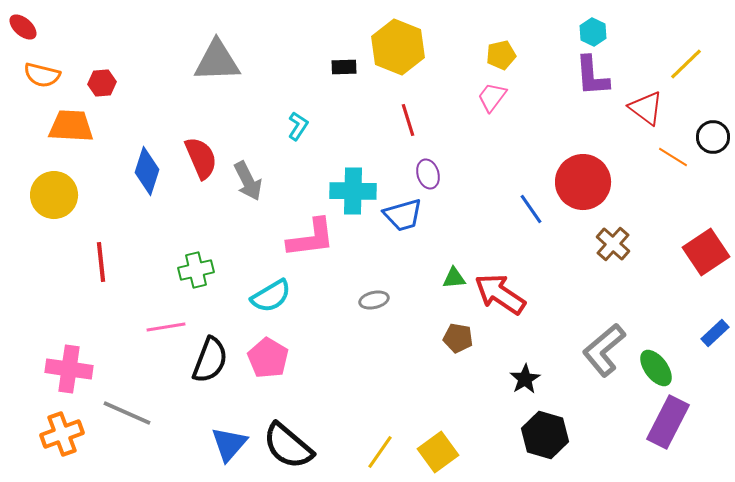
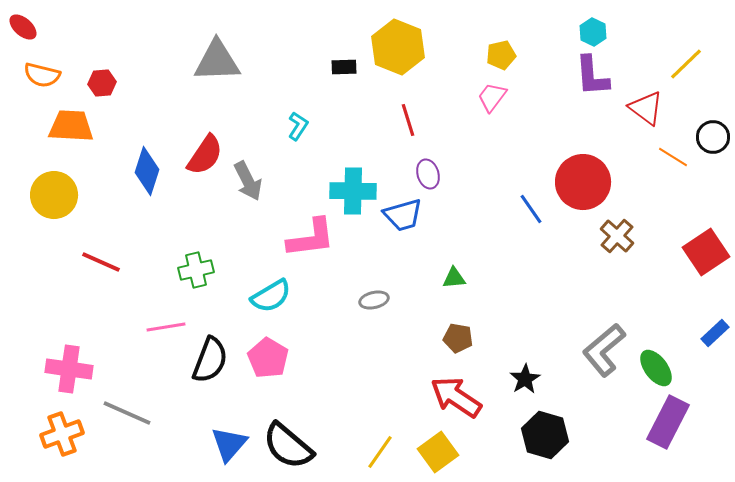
red semicircle at (201, 158): moved 4 px right, 3 px up; rotated 57 degrees clockwise
brown cross at (613, 244): moved 4 px right, 8 px up
red line at (101, 262): rotated 60 degrees counterclockwise
red arrow at (500, 294): moved 44 px left, 103 px down
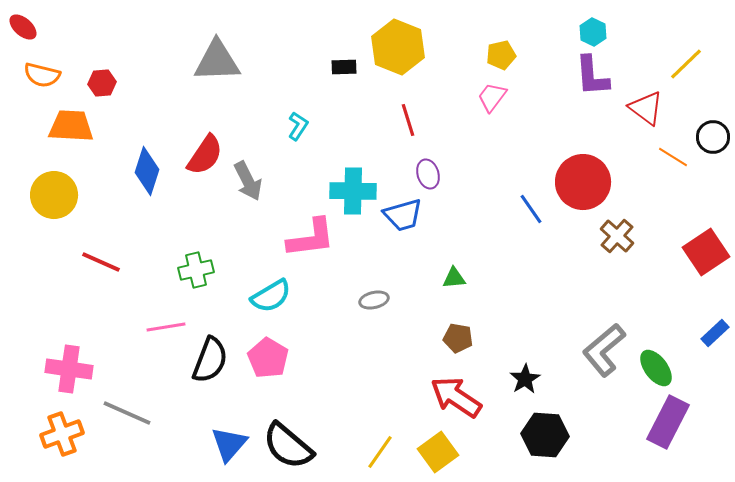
black hexagon at (545, 435): rotated 12 degrees counterclockwise
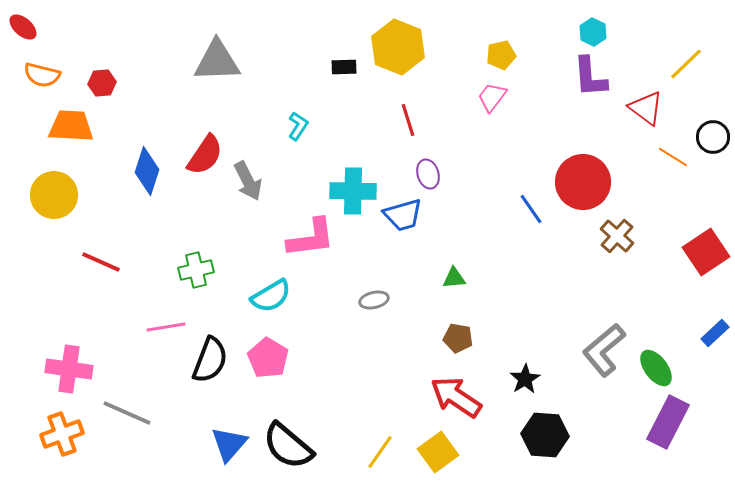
purple L-shape at (592, 76): moved 2 px left, 1 px down
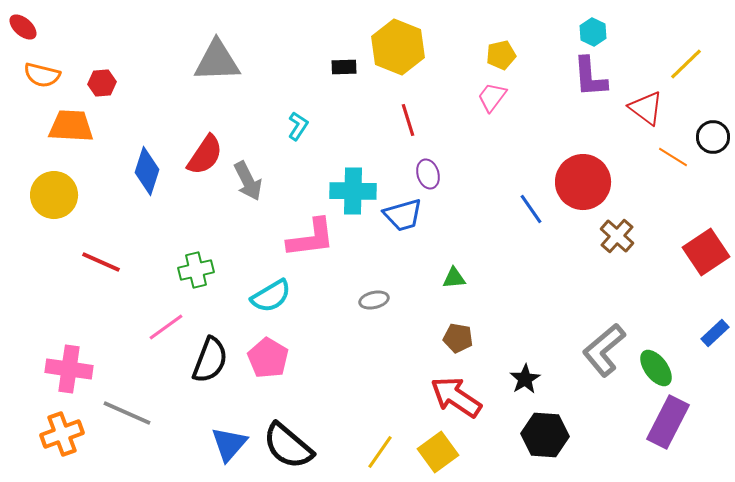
pink line at (166, 327): rotated 27 degrees counterclockwise
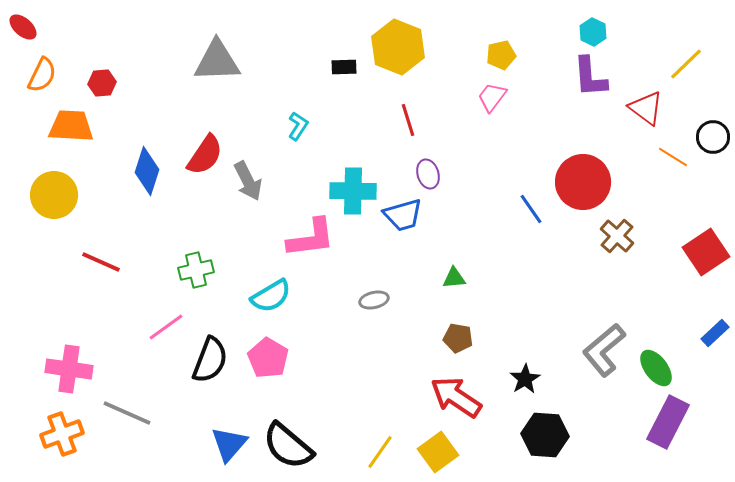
orange semicircle at (42, 75): rotated 78 degrees counterclockwise
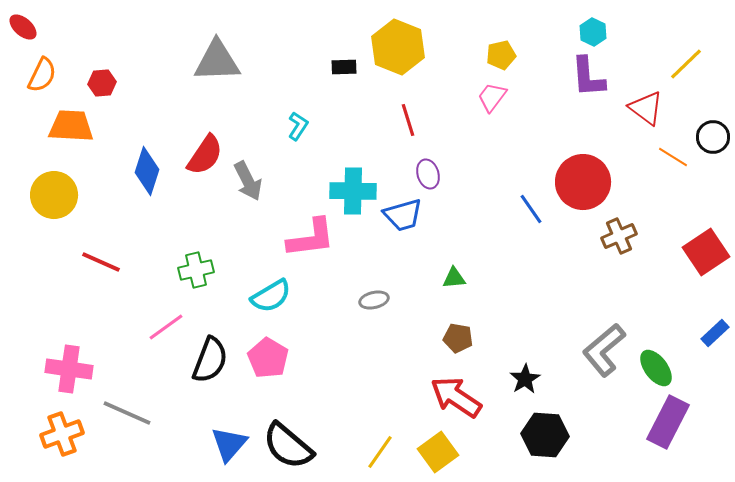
purple L-shape at (590, 77): moved 2 px left
brown cross at (617, 236): moved 2 px right; rotated 24 degrees clockwise
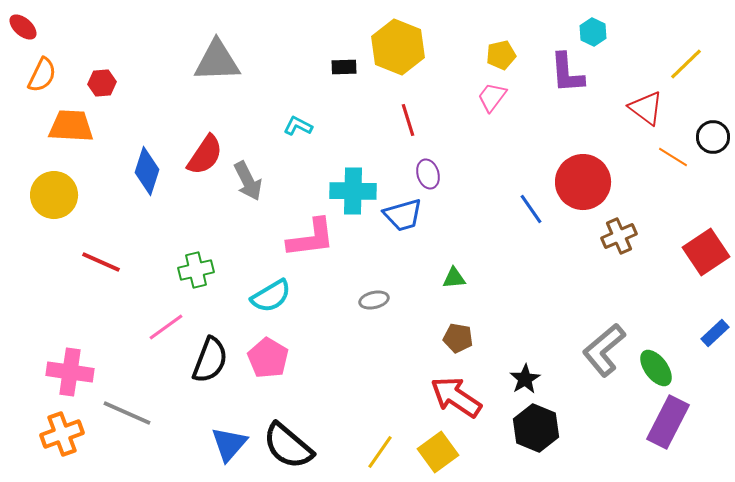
purple L-shape at (588, 77): moved 21 px left, 4 px up
cyan L-shape at (298, 126): rotated 96 degrees counterclockwise
pink cross at (69, 369): moved 1 px right, 3 px down
black hexagon at (545, 435): moved 9 px left, 7 px up; rotated 18 degrees clockwise
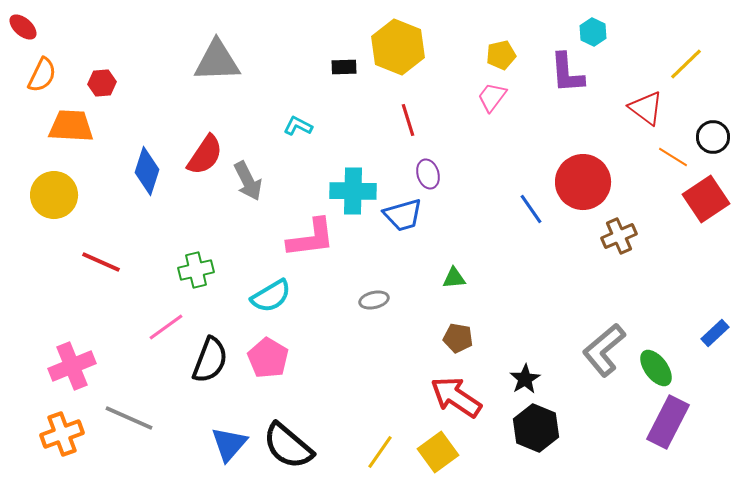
red square at (706, 252): moved 53 px up
pink cross at (70, 372): moved 2 px right, 6 px up; rotated 30 degrees counterclockwise
gray line at (127, 413): moved 2 px right, 5 px down
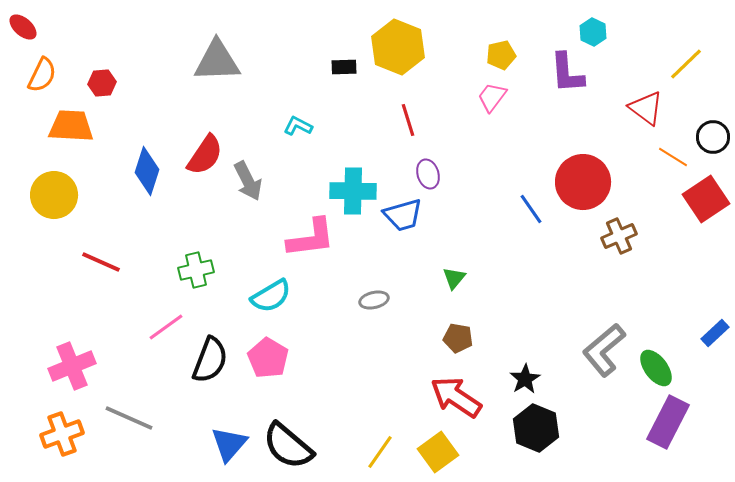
green triangle at (454, 278): rotated 45 degrees counterclockwise
